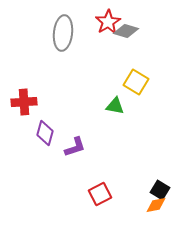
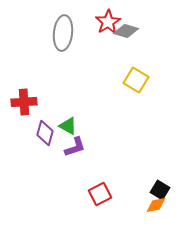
yellow square: moved 2 px up
green triangle: moved 47 px left, 20 px down; rotated 18 degrees clockwise
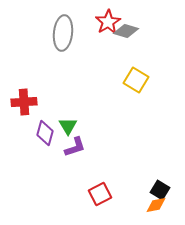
green triangle: rotated 30 degrees clockwise
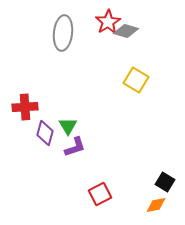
red cross: moved 1 px right, 5 px down
black square: moved 5 px right, 8 px up
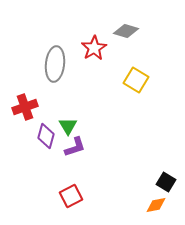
red star: moved 14 px left, 26 px down
gray ellipse: moved 8 px left, 31 px down
red cross: rotated 15 degrees counterclockwise
purple diamond: moved 1 px right, 3 px down
black square: moved 1 px right
red square: moved 29 px left, 2 px down
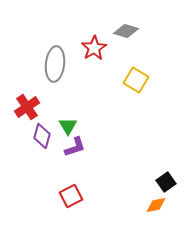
red cross: moved 2 px right; rotated 15 degrees counterclockwise
purple diamond: moved 4 px left
black square: rotated 24 degrees clockwise
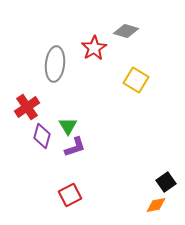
red square: moved 1 px left, 1 px up
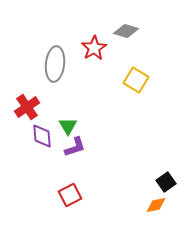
purple diamond: rotated 20 degrees counterclockwise
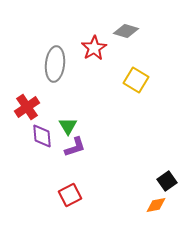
black square: moved 1 px right, 1 px up
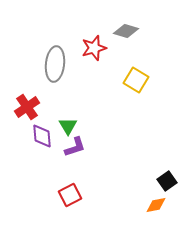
red star: rotated 15 degrees clockwise
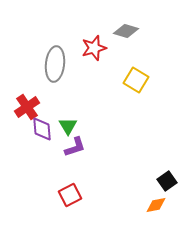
purple diamond: moved 7 px up
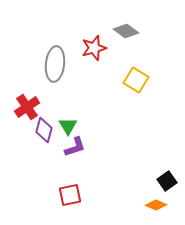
gray diamond: rotated 20 degrees clockwise
purple diamond: moved 2 px right, 1 px down; rotated 20 degrees clockwise
red square: rotated 15 degrees clockwise
orange diamond: rotated 35 degrees clockwise
